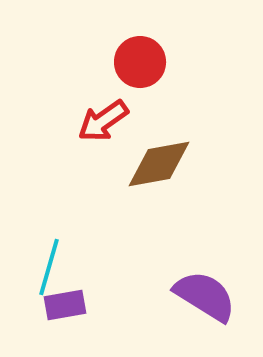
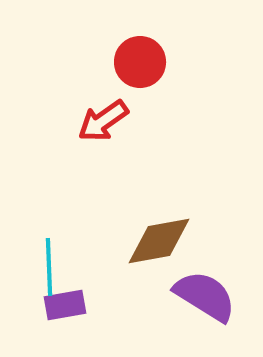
brown diamond: moved 77 px down
cyan line: rotated 18 degrees counterclockwise
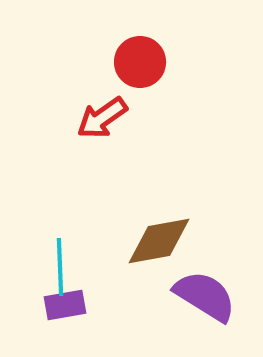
red arrow: moved 1 px left, 3 px up
cyan line: moved 11 px right
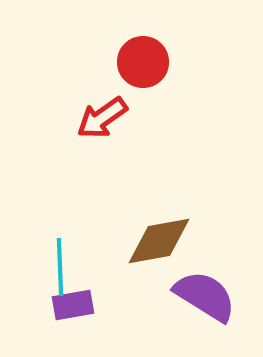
red circle: moved 3 px right
purple rectangle: moved 8 px right
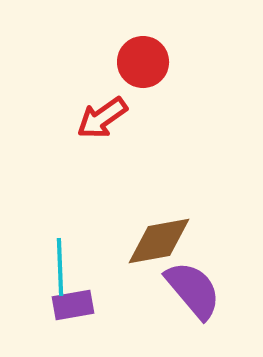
purple semicircle: moved 12 px left, 6 px up; rotated 18 degrees clockwise
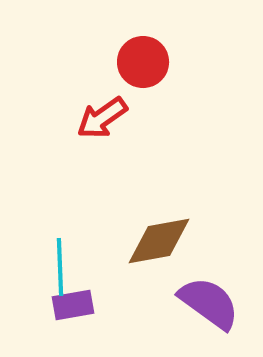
purple semicircle: moved 16 px right, 13 px down; rotated 14 degrees counterclockwise
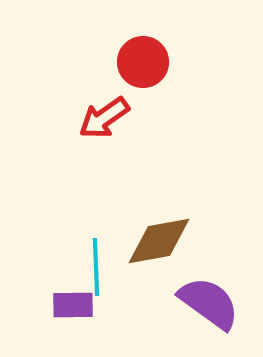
red arrow: moved 2 px right
cyan line: moved 36 px right
purple rectangle: rotated 9 degrees clockwise
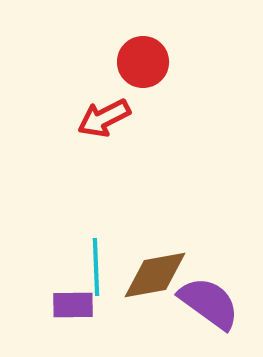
red arrow: rotated 8 degrees clockwise
brown diamond: moved 4 px left, 34 px down
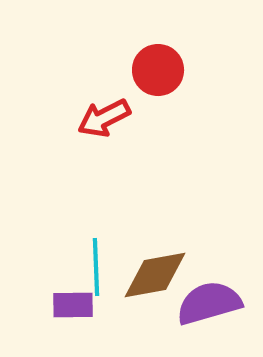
red circle: moved 15 px right, 8 px down
purple semicircle: rotated 52 degrees counterclockwise
